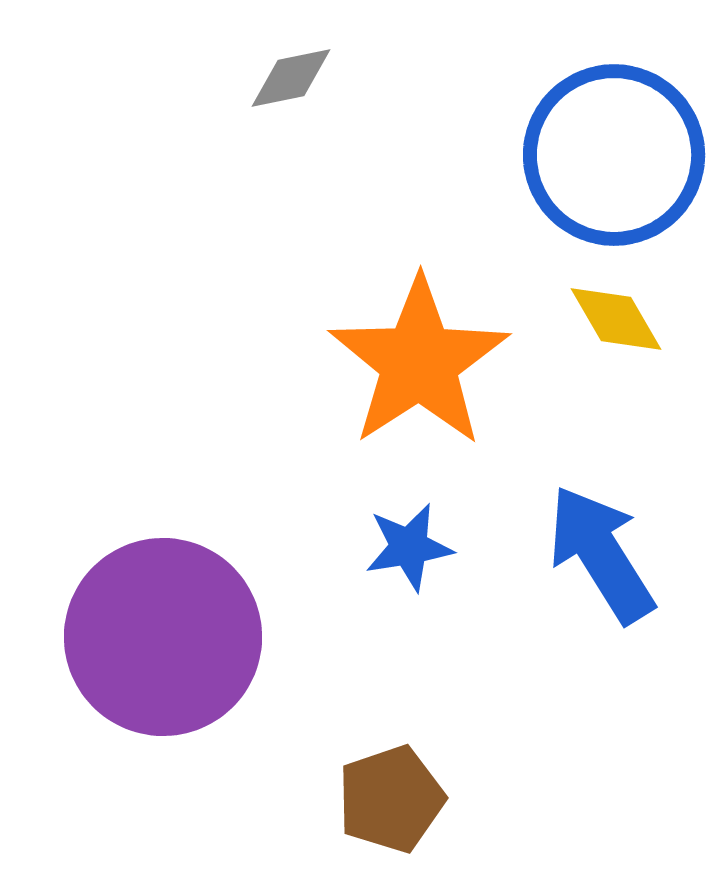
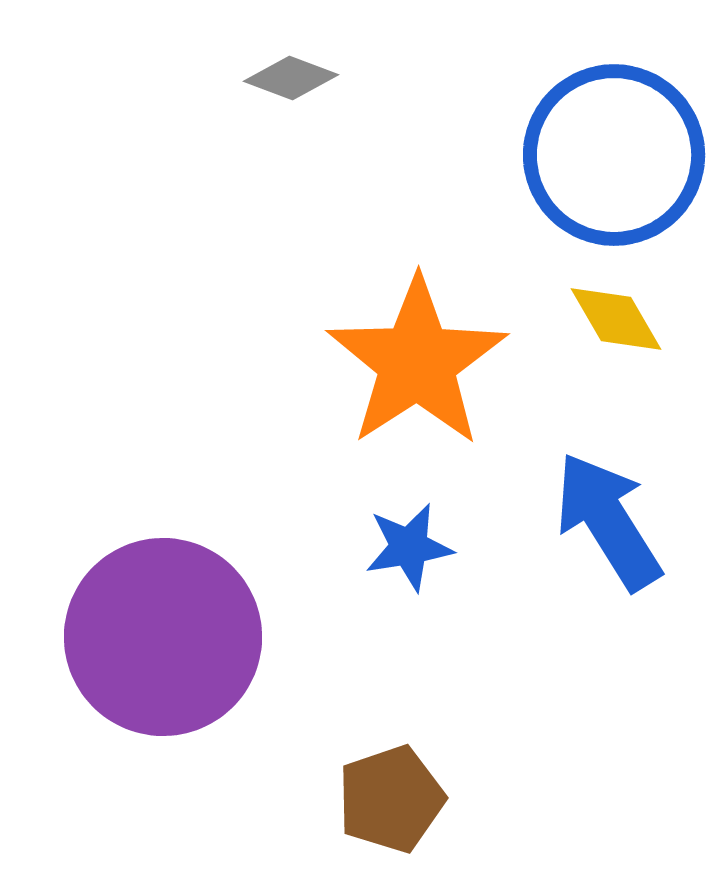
gray diamond: rotated 32 degrees clockwise
orange star: moved 2 px left
blue arrow: moved 7 px right, 33 px up
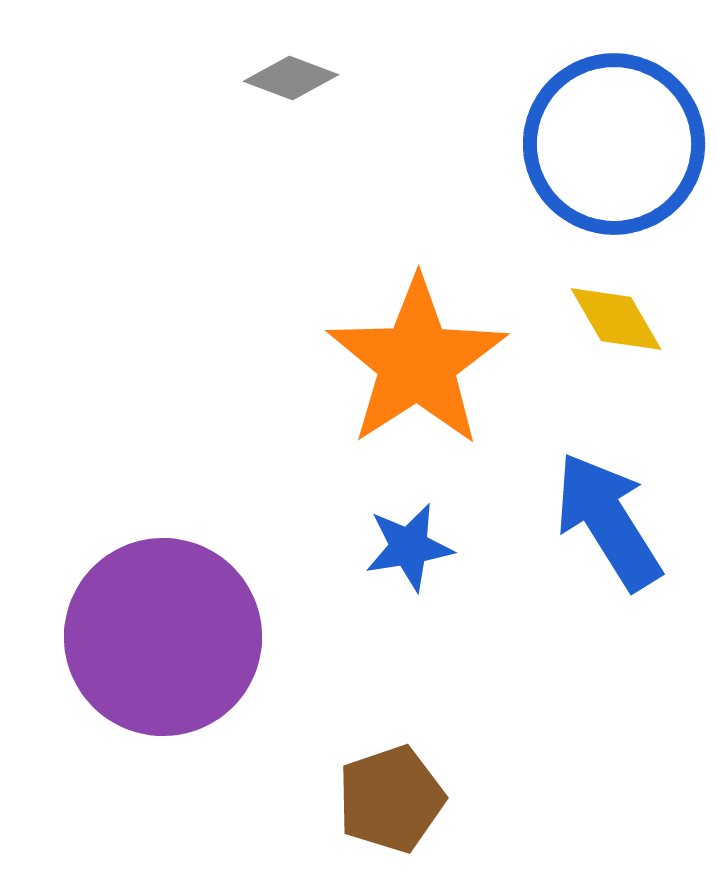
blue circle: moved 11 px up
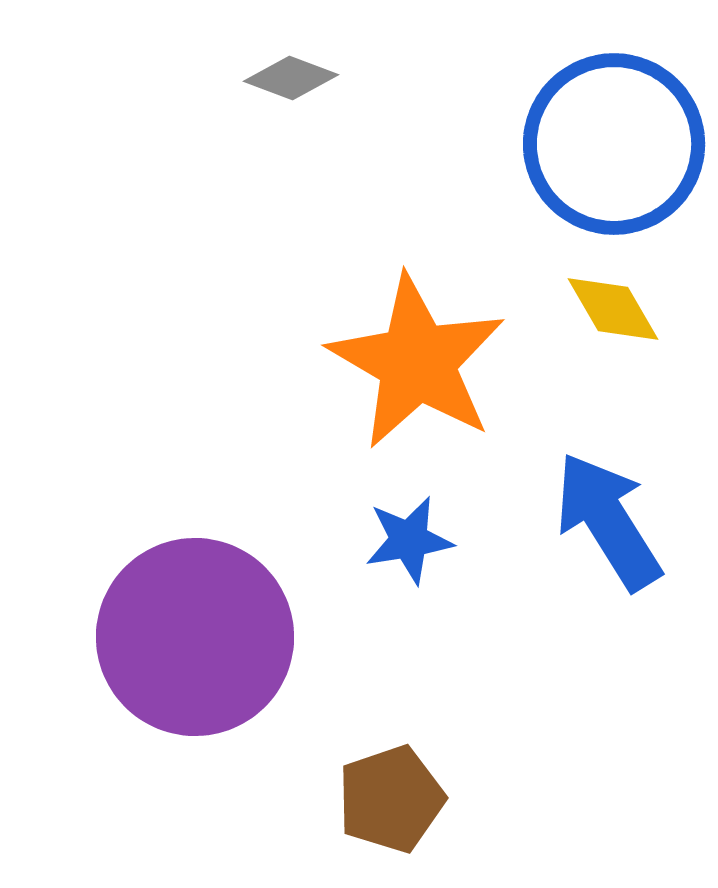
yellow diamond: moved 3 px left, 10 px up
orange star: rotated 9 degrees counterclockwise
blue star: moved 7 px up
purple circle: moved 32 px right
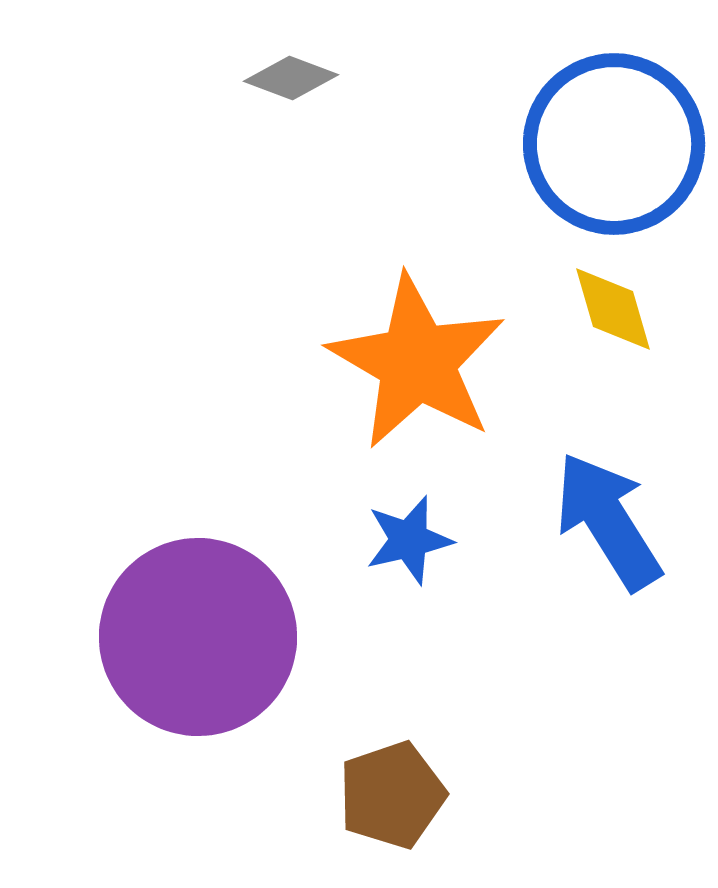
yellow diamond: rotated 14 degrees clockwise
blue star: rotated 4 degrees counterclockwise
purple circle: moved 3 px right
brown pentagon: moved 1 px right, 4 px up
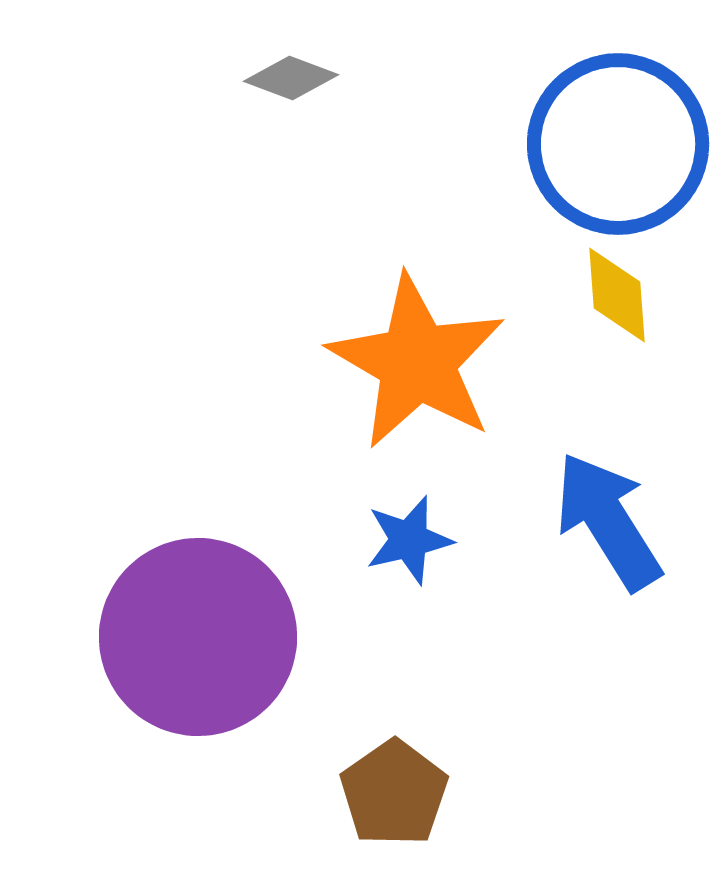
blue circle: moved 4 px right
yellow diamond: moved 4 px right, 14 px up; rotated 12 degrees clockwise
brown pentagon: moved 2 px right, 2 px up; rotated 16 degrees counterclockwise
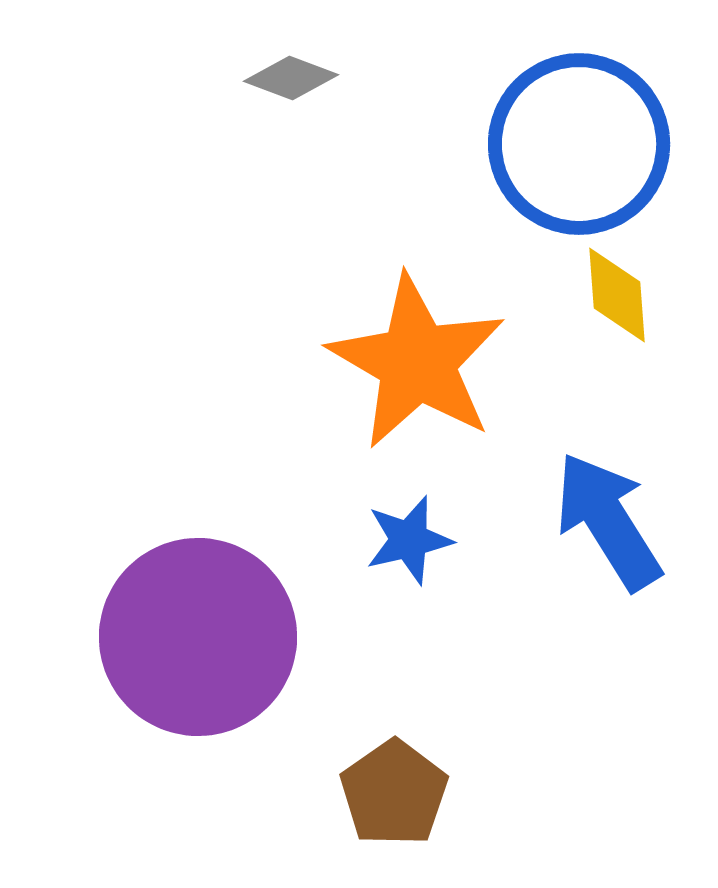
blue circle: moved 39 px left
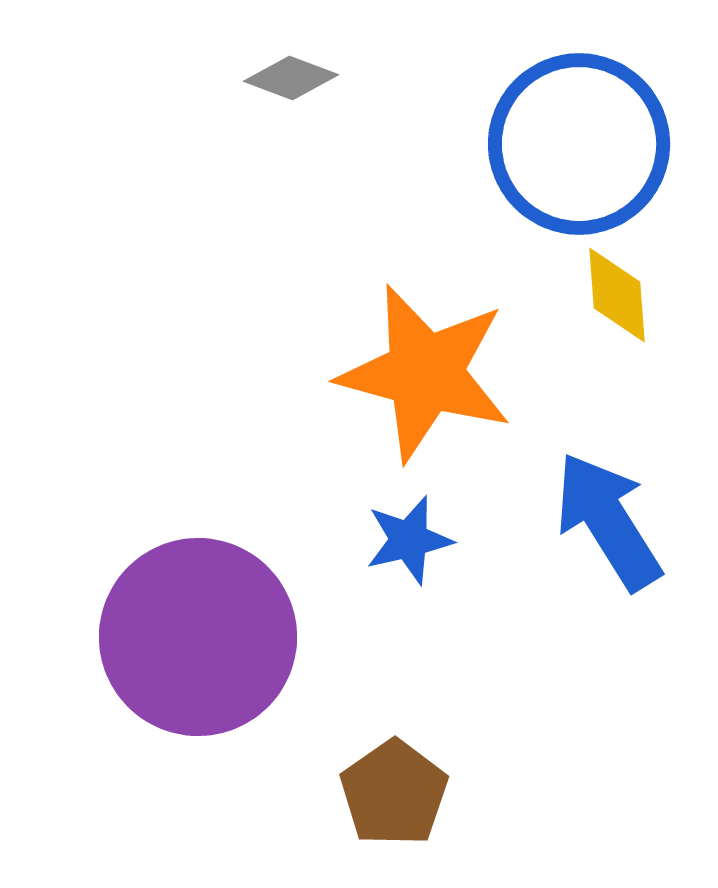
orange star: moved 8 px right, 11 px down; rotated 15 degrees counterclockwise
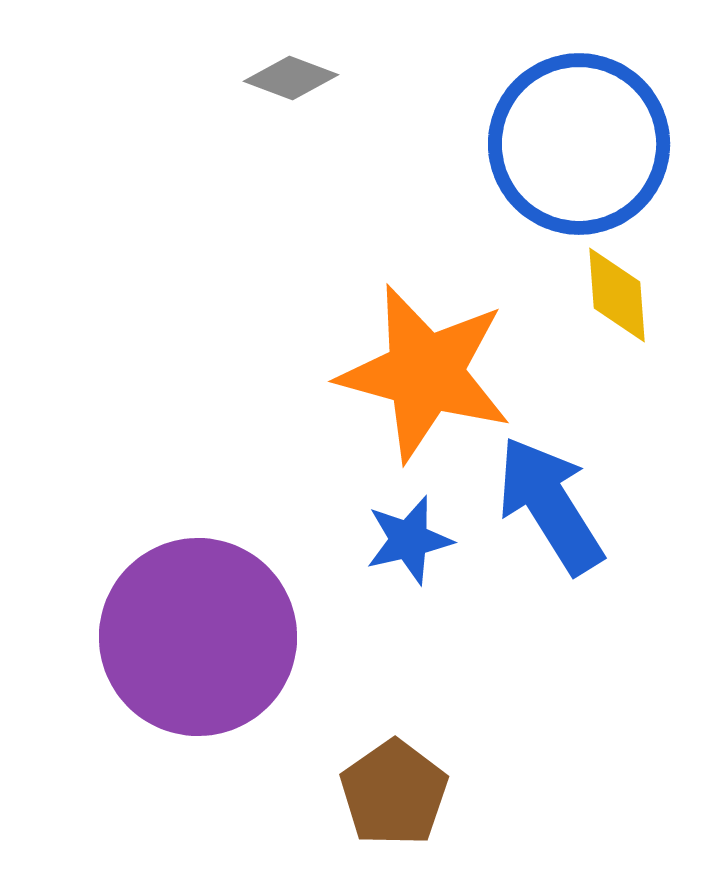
blue arrow: moved 58 px left, 16 px up
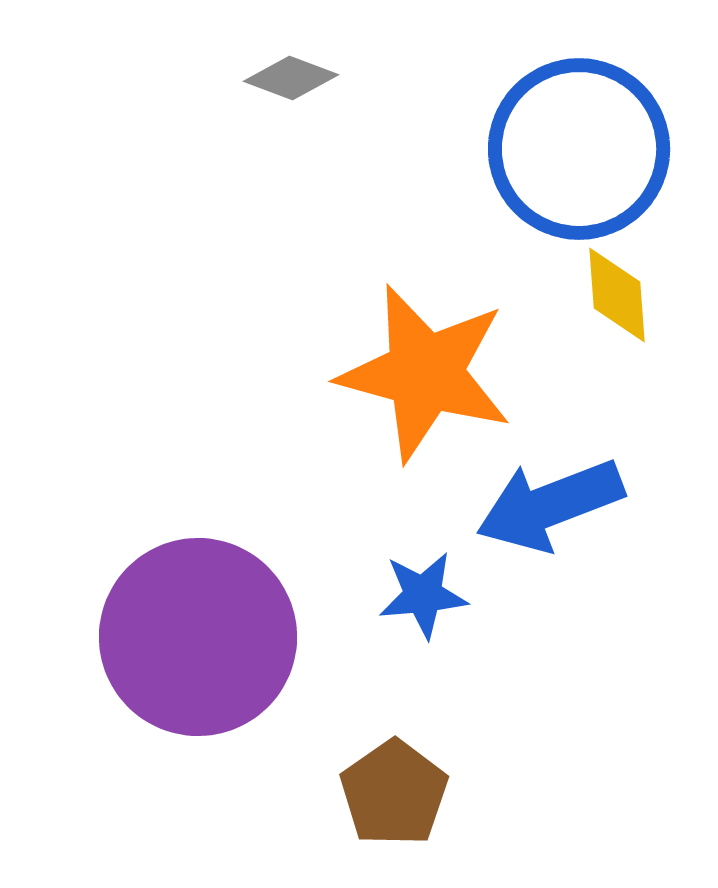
blue circle: moved 5 px down
blue arrow: rotated 79 degrees counterclockwise
blue star: moved 14 px right, 55 px down; rotated 8 degrees clockwise
